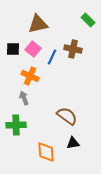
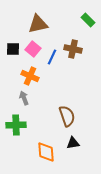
brown semicircle: rotated 35 degrees clockwise
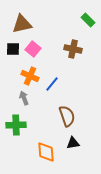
brown triangle: moved 16 px left
blue line: moved 27 px down; rotated 14 degrees clockwise
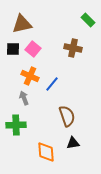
brown cross: moved 1 px up
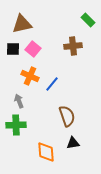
brown cross: moved 2 px up; rotated 18 degrees counterclockwise
gray arrow: moved 5 px left, 3 px down
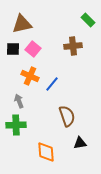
black triangle: moved 7 px right
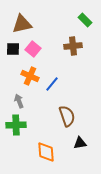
green rectangle: moved 3 px left
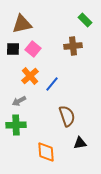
orange cross: rotated 24 degrees clockwise
gray arrow: rotated 96 degrees counterclockwise
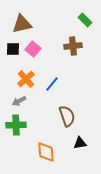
orange cross: moved 4 px left, 3 px down
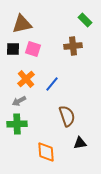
pink square: rotated 21 degrees counterclockwise
green cross: moved 1 px right, 1 px up
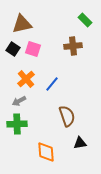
black square: rotated 32 degrees clockwise
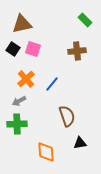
brown cross: moved 4 px right, 5 px down
